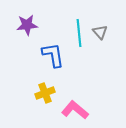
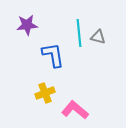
gray triangle: moved 2 px left, 5 px down; rotated 35 degrees counterclockwise
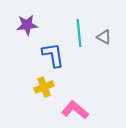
gray triangle: moved 6 px right; rotated 14 degrees clockwise
yellow cross: moved 1 px left, 6 px up
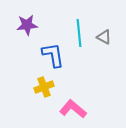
pink L-shape: moved 2 px left, 1 px up
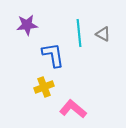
gray triangle: moved 1 px left, 3 px up
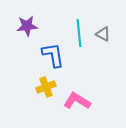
purple star: moved 1 px down
yellow cross: moved 2 px right
pink L-shape: moved 4 px right, 8 px up; rotated 8 degrees counterclockwise
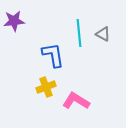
purple star: moved 13 px left, 5 px up
pink L-shape: moved 1 px left
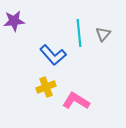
gray triangle: rotated 42 degrees clockwise
blue L-shape: rotated 148 degrees clockwise
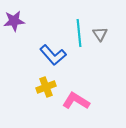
gray triangle: moved 3 px left; rotated 14 degrees counterclockwise
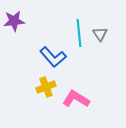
blue L-shape: moved 2 px down
pink L-shape: moved 2 px up
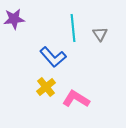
purple star: moved 2 px up
cyan line: moved 6 px left, 5 px up
yellow cross: rotated 18 degrees counterclockwise
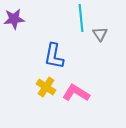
cyan line: moved 8 px right, 10 px up
blue L-shape: moved 1 px right, 1 px up; rotated 52 degrees clockwise
yellow cross: rotated 18 degrees counterclockwise
pink L-shape: moved 6 px up
